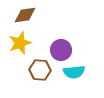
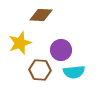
brown diamond: moved 16 px right; rotated 10 degrees clockwise
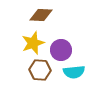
yellow star: moved 13 px right
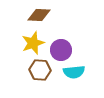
brown diamond: moved 2 px left
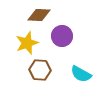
yellow star: moved 6 px left
purple circle: moved 1 px right, 14 px up
cyan semicircle: moved 7 px right, 2 px down; rotated 35 degrees clockwise
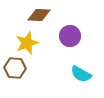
purple circle: moved 8 px right
brown hexagon: moved 25 px left, 2 px up
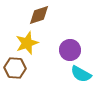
brown diamond: rotated 20 degrees counterclockwise
purple circle: moved 14 px down
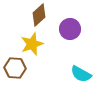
brown diamond: rotated 25 degrees counterclockwise
yellow star: moved 5 px right, 1 px down
purple circle: moved 21 px up
